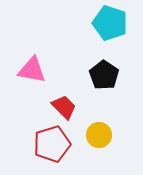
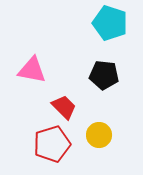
black pentagon: rotated 28 degrees counterclockwise
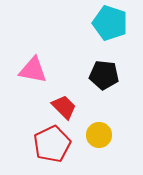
pink triangle: moved 1 px right
red pentagon: rotated 9 degrees counterclockwise
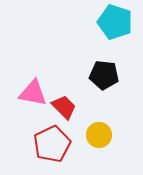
cyan pentagon: moved 5 px right, 1 px up
pink triangle: moved 23 px down
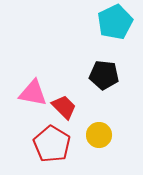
cyan pentagon: rotated 28 degrees clockwise
red pentagon: rotated 15 degrees counterclockwise
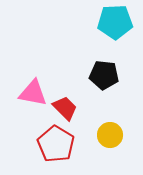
cyan pentagon: rotated 24 degrees clockwise
red trapezoid: moved 1 px right, 1 px down
yellow circle: moved 11 px right
red pentagon: moved 4 px right
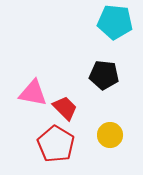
cyan pentagon: rotated 8 degrees clockwise
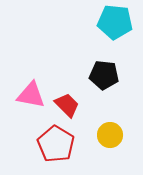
pink triangle: moved 2 px left, 2 px down
red trapezoid: moved 2 px right, 3 px up
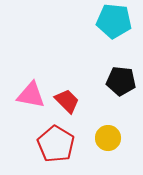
cyan pentagon: moved 1 px left, 1 px up
black pentagon: moved 17 px right, 6 px down
red trapezoid: moved 4 px up
yellow circle: moved 2 px left, 3 px down
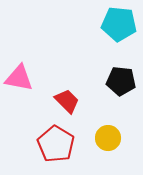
cyan pentagon: moved 5 px right, 3 px down
pink triangle: moved 12 px left, 17 px up
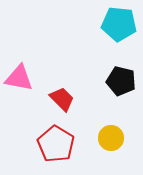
black pentagon: rotated 8 degrees clockwise
red trapezoid: moved 5 px left, 2 px up
yellow circle: moved 3 px right
